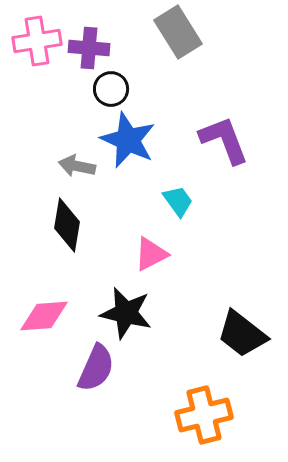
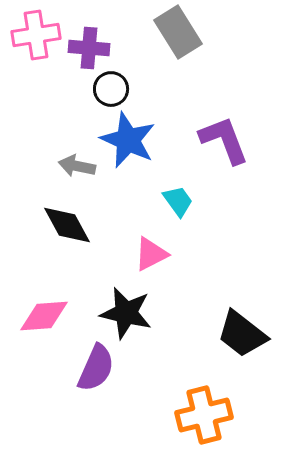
pink cross: moved 1 px left, 6 px up
black diamond: rotated 38 degrees counterclockwise
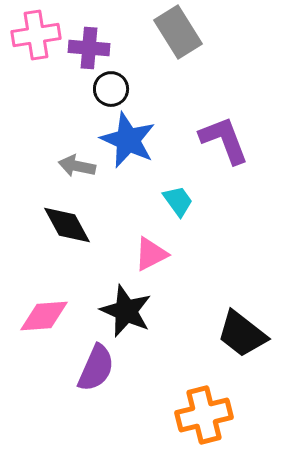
black star: moved 2 px up; rotated 10 degrees clockwise
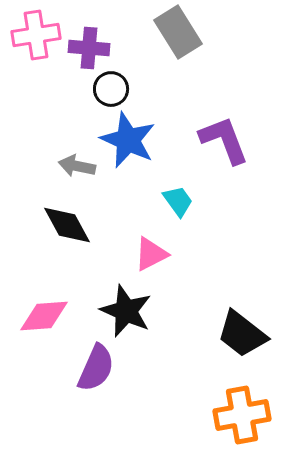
orange cross: moved 38 px right; rotated 4 degrees clockwise
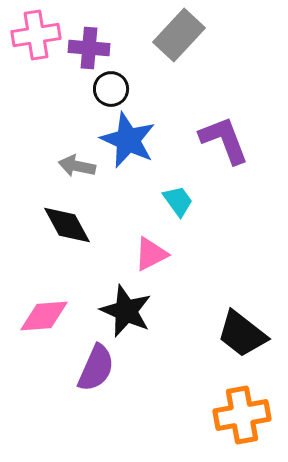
gray rectangle: moved 1 px right, 3 px down; rotated 75 degrees clockwise
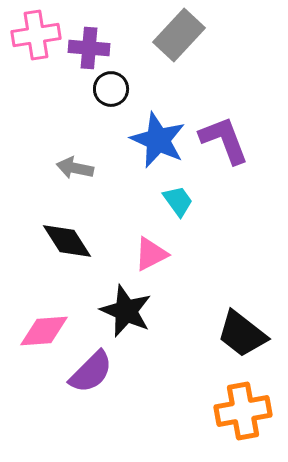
blue star: moved 30 px right
gray arrow: moved 2 px left, 2 px down
black diamond: moved 16 px down; rotated 4 degrees counterclockwise
pink diamond: moved 15 px down
purple semicircle: moved 5 px left, 4 px down; rotated 21 degrees clockwise
orange cross: moved 1 px right, 4 px up
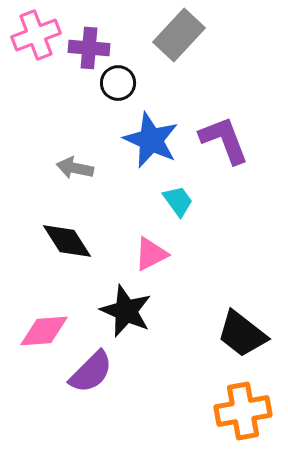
pink cross: rotated 12 degrees counterclockwise
black circle: moved 7 px right, 6 px up
blue star: moved 7 px left
